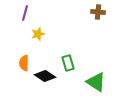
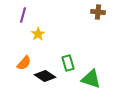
purple line: moved 2 px left, 2 px down
yellow star: rotated 16 degrees counterclockwise
orange semicircle: rotated 140 degrees counterclockwise
green triangle: moved 5 px left, 3 px up; rotated 15 degrees counterclockwise
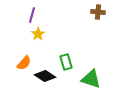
purple line: moved 9 px right
green rectangle: moved 2 px left, 1 px up
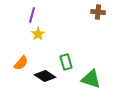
orange semicircle: moved 3 px left
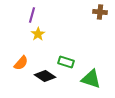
brown cross: moved 2 px right
green rectangle: rotated 56 degrees counterclockwise
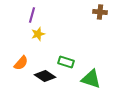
yellow star: rotated 16 degrees clockwise
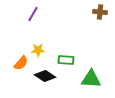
purple line: moved 1 px right, 1 px up; rotated 14 degrees clockwise
yellow star: moved 16 px down; rotated 16 degrees clockwise
green rectangle: moved 2 px up; rotated 14 degrees counterclockwise
green triangle: rotated 15 degrees counterclockwise
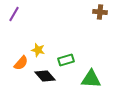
purple line: moved 19 px left
yellow star: rotated 16 degrees clockwise
green rectangle: rotated 21 degrees counterclockwise
black diamond: rotated 15 degrees clockwise
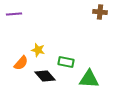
purple line: rotated 56 degrees clockwise
green rectangle: moved 2 px down; rotated 28 degrees clockwise
green triangle: moved 2 px left
